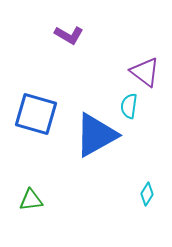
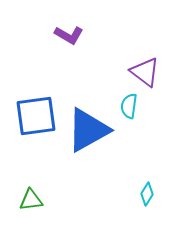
blue square: moved 2 px down; rotated 24 degrees counterclockwise
blue triangle: moved 8 px left, 5 px up
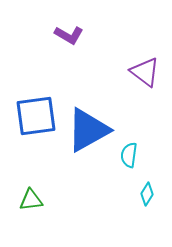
cyan semicircle: moved 49 px down
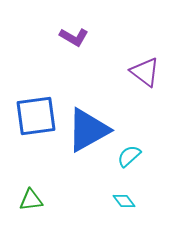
purple L-shape: moved 5 px right, 2 px down
cyan semicircle: moved 1 px down; rotated 40 degrees clockwise
cyan diamond: moved 23 px left, 7 px down; rotated 70 degrees counterclockwise
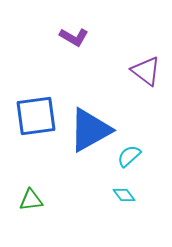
purple triangle: moved 1 px right, 1 px up
blue triangle: moved 2 px right
cyan diamond: moved 6 px up
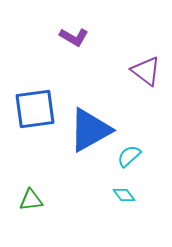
blue square: moved 1 px left, 7 px up
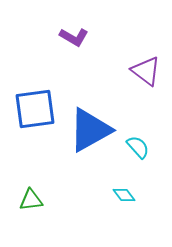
cyan semicircle: moved 9 px right, 9 px up; rotated 90 degrees clockwise
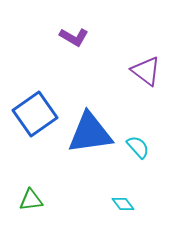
blue square: moved 5 px down; rotated 27 degrees counterclockwise
blue triangle: moved 3 px down; rotated 21 degrees clockwise
cyan diamond: moved 1 px left, 9 px down
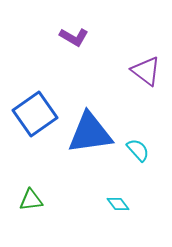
cyan semicircle: moved 3 px down
cyan diamond: moved 5 px left
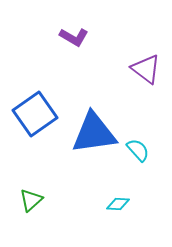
purple triangle: moved 2 px up
blue triangle: moved 4 px right
green triangle: rotated 35 degrees counterclockwise
cyan diamond: rotated 50 degrees counterclockwise
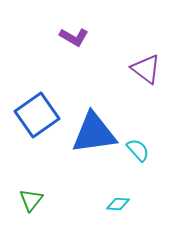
blue square: moved 2 px right, 1 px down
green triangle: rotated 10 degrees counterclockwise
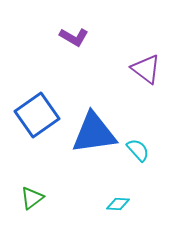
green triangle: moved 1 px right, 2 px up; rotated 15 degrees clockwise
